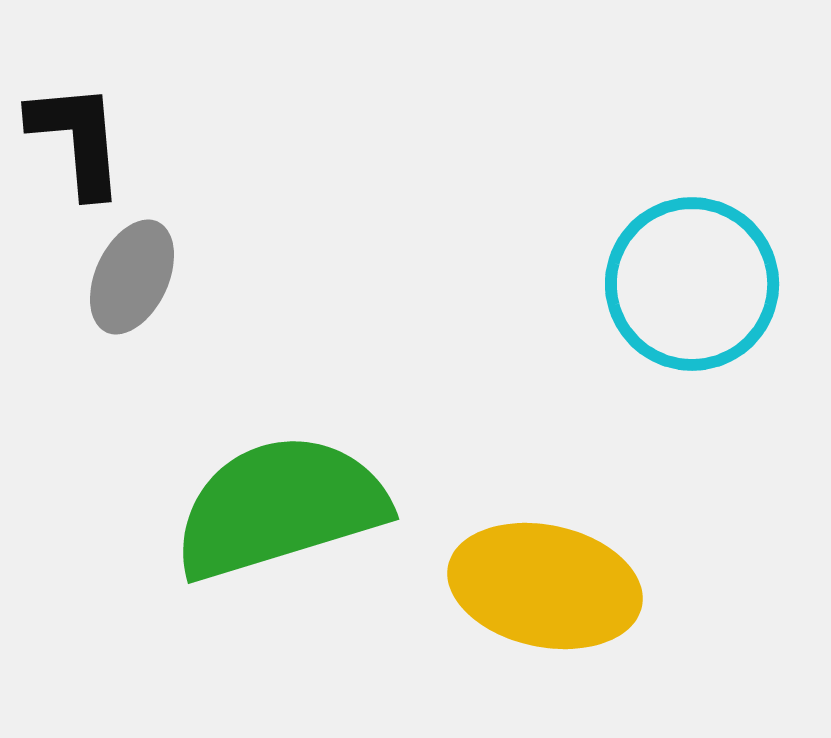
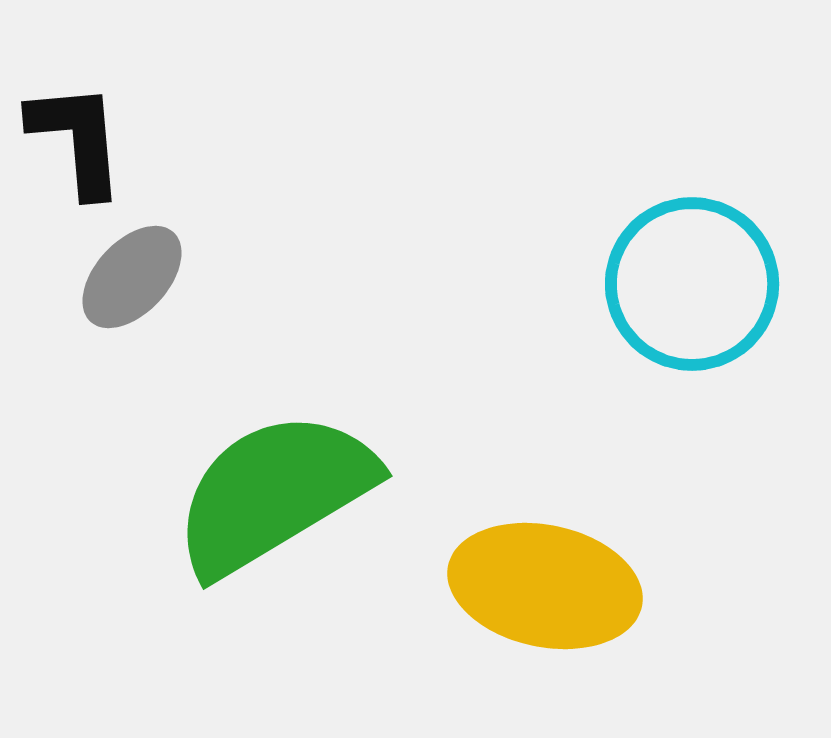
gray ellipse: rotated 18 degrees clockwise
green semicircle: moved 6 px left, 14 px up; rotated 14 degrees counterclockwise
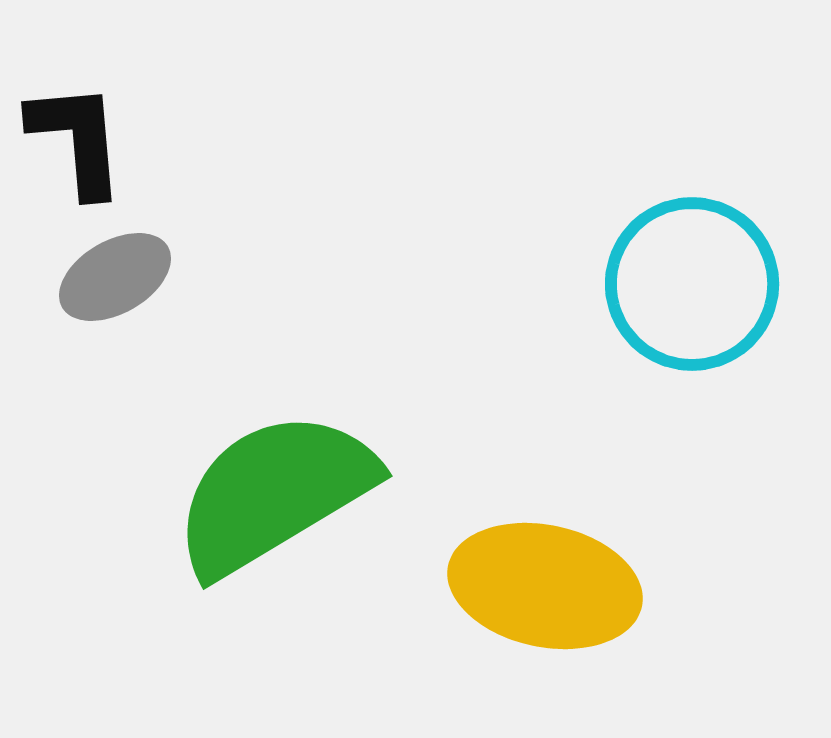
gray ellipse: moved 17 px left; rotated 17 degrees clockwise
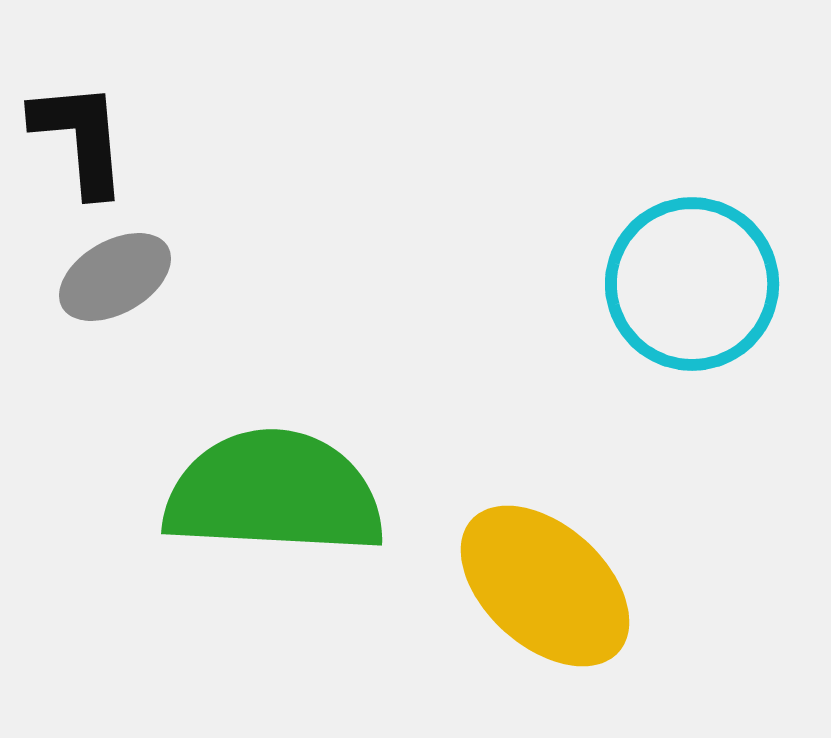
black L-shape: moved 3 px right, 1 px up
green semicircle: rotated 34 degrees clockwise
yellow ellipse: rotated 30 degrees clockwise
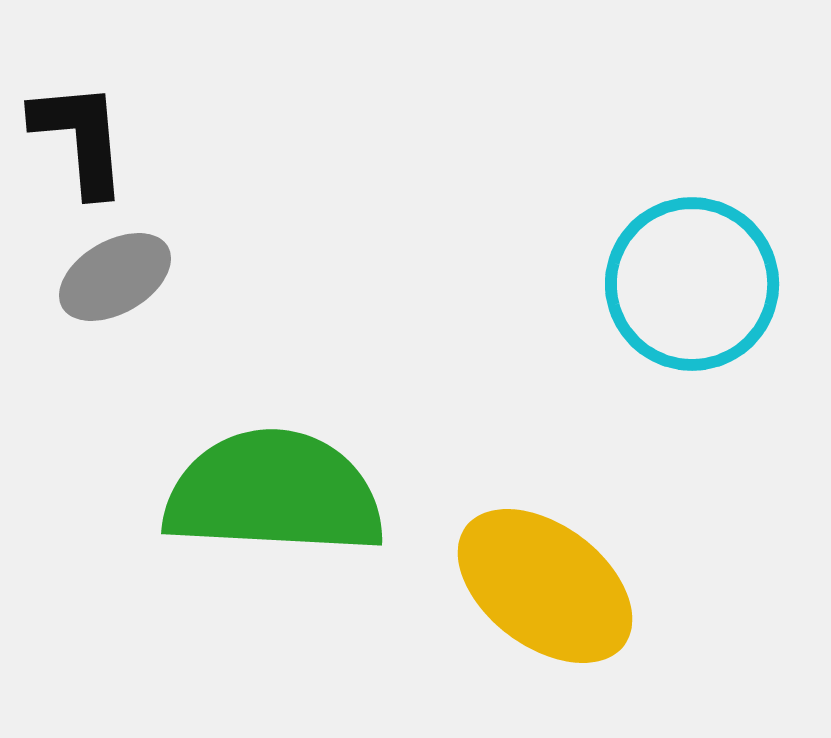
yellow ellipse: rotated 5 degrees counterclockwise
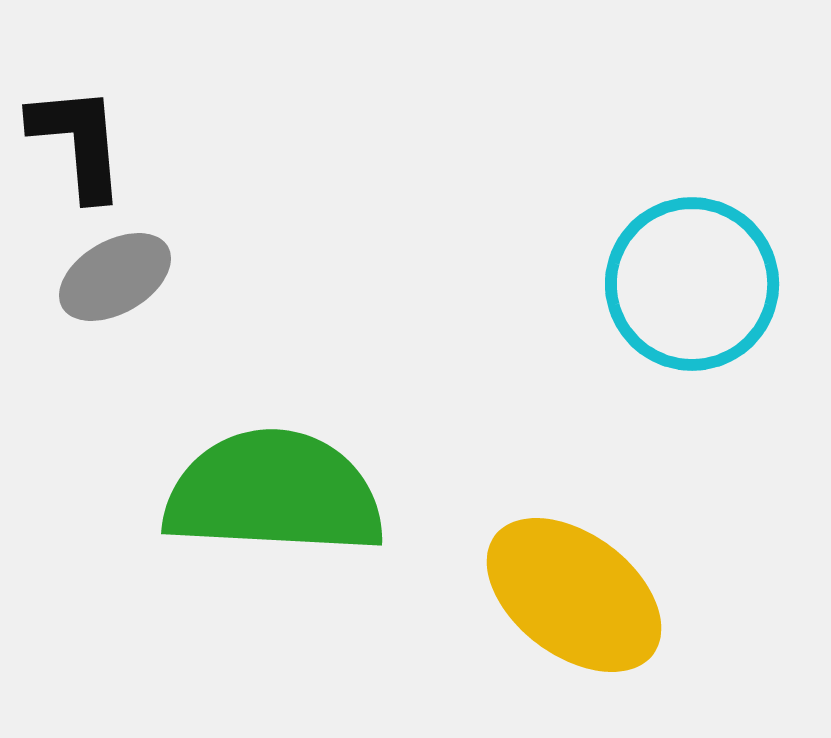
black L-shape: moved 2 px left, 4 px down
yellow ellipse: moved 29 px right, 9 px down
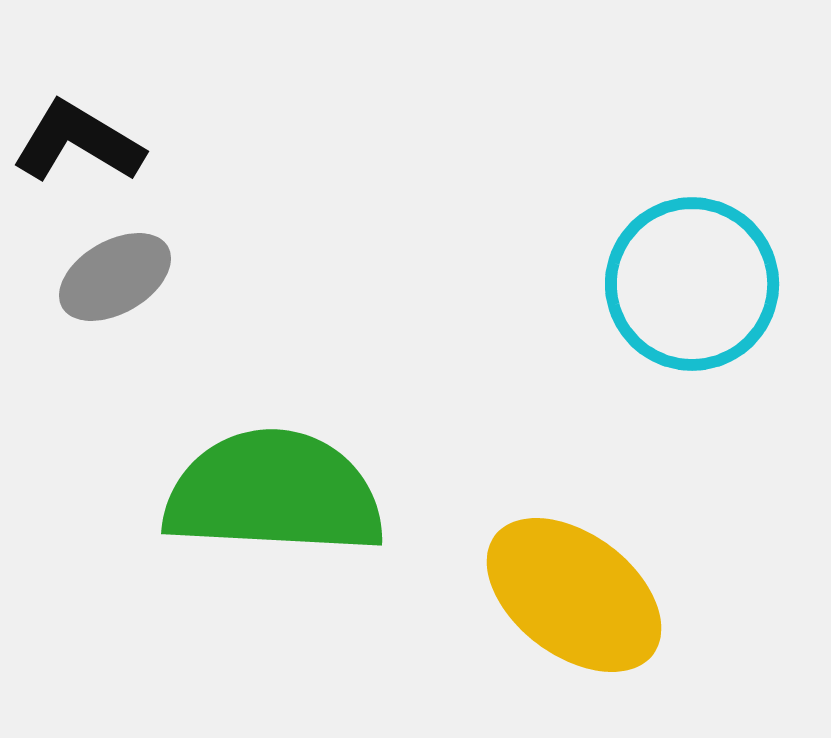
black L-shape: rotated 54 degrees counterclockwise
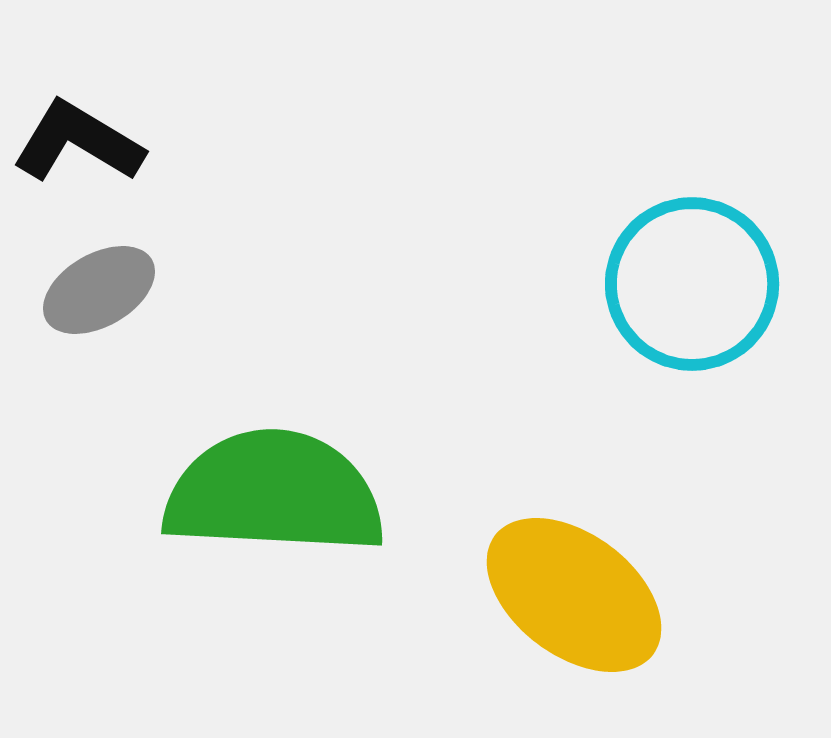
gray ellipse: moved 16 px left, 13 px down
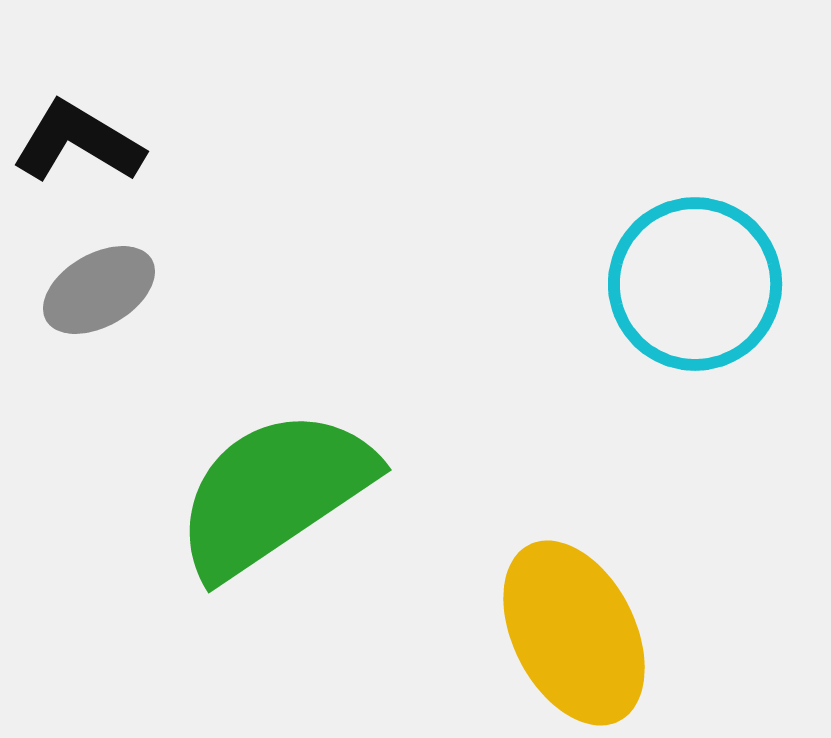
cyan circle: moved 3 px right
green semicircle: rotated 37 degrees counterclockwise
yellow ellipse: moved 38 px down; rotated 26 degrees clockwise
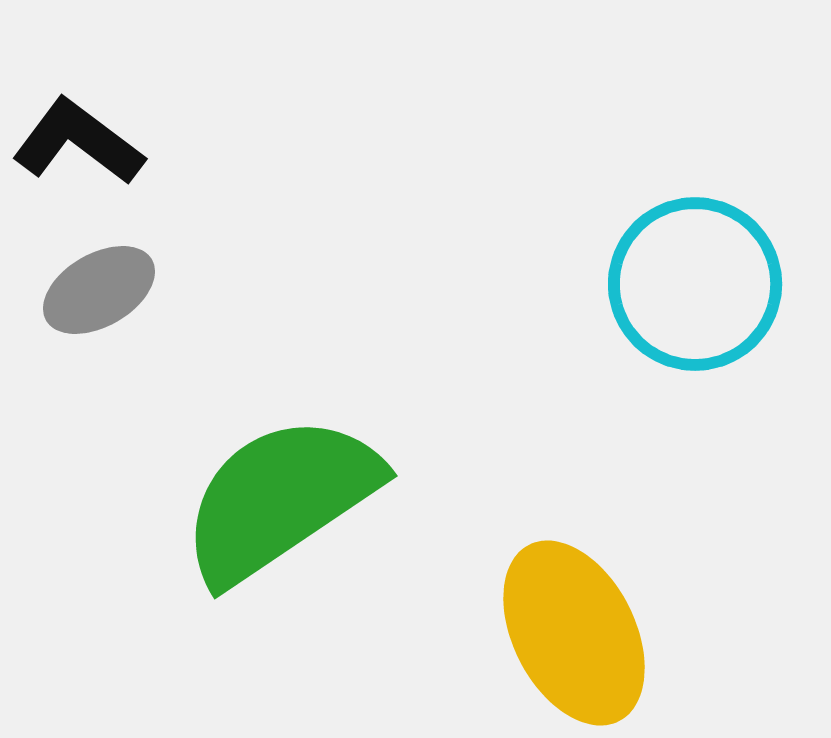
black L-shape: rotated 6 degrees clockwise
green semicircle: moved 6 px right, 6 px down
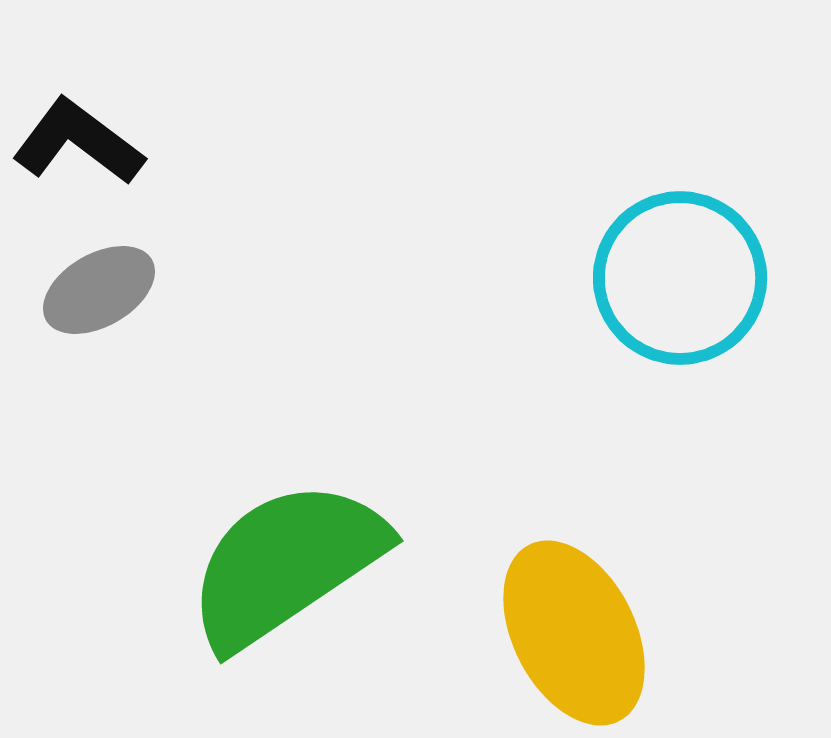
cyan circle: moved 15 px left, 6 px up
green semicircle: moved 6 px right, 65 px down
